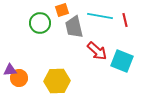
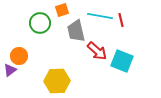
red line: moved 4 px left
gray trapezoid: moved 2 px right, 4 px down
purple triangle: rotated 32 degrees counterclockwise
orange circle: moved 22 px up
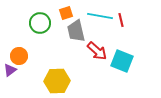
orange square: moved 4 px right, 3 px down
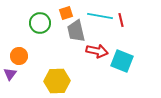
red arrow: rotated 30 degrees counterclockwise
purple triangle: moved 4 px down; rotated 16 degrees counterclockwise
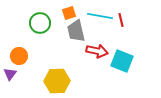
orange square: moved 3 px right
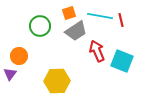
green circle: moved 3 px down
gray trapezoid: rotated 110 degrees counterclockwise
red arrow: rotated 125 degrees counterclockwise
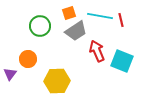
orange circle: moved 9 px right, 3 px down
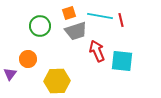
gray trapezoid: rotated 15 degrees clockwise
cyan square: rotated 15 degrees counterclockwise
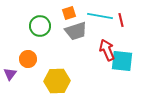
red arrow: moved 10 px right, 1 px up
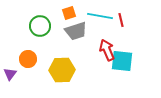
yellow hexagon: moved 5 px right, 11 px up
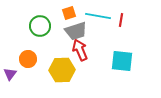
cyan line: moved 2 px left
red line: rotated 24 degrees clockwise
red arrow: moved 27 px left
